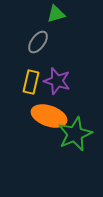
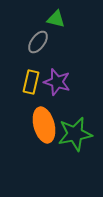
green triangle: moved 5 px down; rotated 30 degrees clockwise
purple star: moved 1 px down
orange ellipse: moved 5 px left, 9 px down; rotated 56 degrees clockwise
green star: rotated 12 degrees clockwise
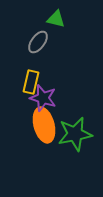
purple star: moved 14 px left, 16 px down
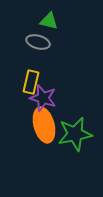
green triangle: moved 7 px left, 2 px down
gray ellipse: rotated 70 degrees clockwise
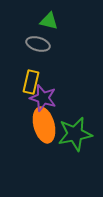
gray ellipse: moved 2 px down
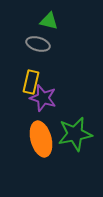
orange ellipse: moved 3 px left, 14 px down
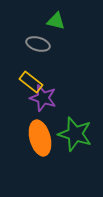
green triangle: moved 7 px right
yellow rectangle: rotated 65 degrees counterclockwise
green star: rotated 28 degrees clockwise
orange ellipse: moved 1 px left, 1 px up
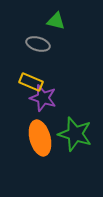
yellow rectangle: rotated 15 degrees counterclockwise
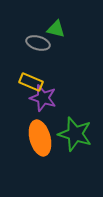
green triangle: moved 8 px down
gray ellipse: moved 1 px up
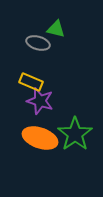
purple star: moved 3 px left, 3 px down
green star: rotated 20 degrees clockwise
orange ellipse: rotated 56 degrees counterclockwise
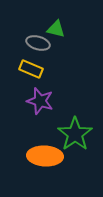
yellow rectangle: moved 13 px up
orange ellipse: moved 5 px right, 18 px down; rotated 16 degrees counterclockwise
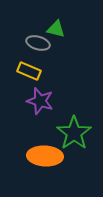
yellow rectangle: moved 2 px left, 2 px down
green star: moved 1 px left, 1 px up
